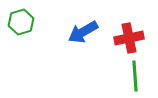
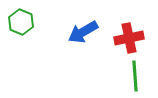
green hexagon: rotated 20 degrees counterclockwise
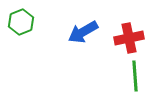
green hexagon: rotated 15 degrees clockwise
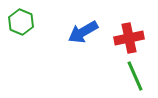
green hexagon: rotated 15 degrees counterclockwise
green line: rotated 20 degrees counterclockwise
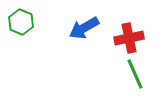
blue arrow: moved 1 px right, 4 px up
green line: moved 2 px up
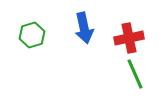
green hexagon: moved 11 px right, 13 px down; rotated 20 degrees clockwise
blue arrow: rotated 72 degrees counterclockwise
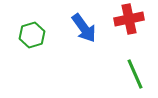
blue arrow: rotated 24 degrees counterclockwise
red cross: moved 19 px up
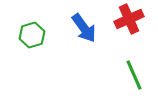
red cross: rotated 12 degrees counterclockwise
green line: moved 1 px left, 1 px down
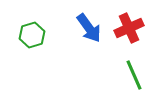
red cross: moved 9 px down
blue arrow: moved 5 px right
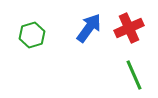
blue arrow: rotated 108 degrees counterclockwise
